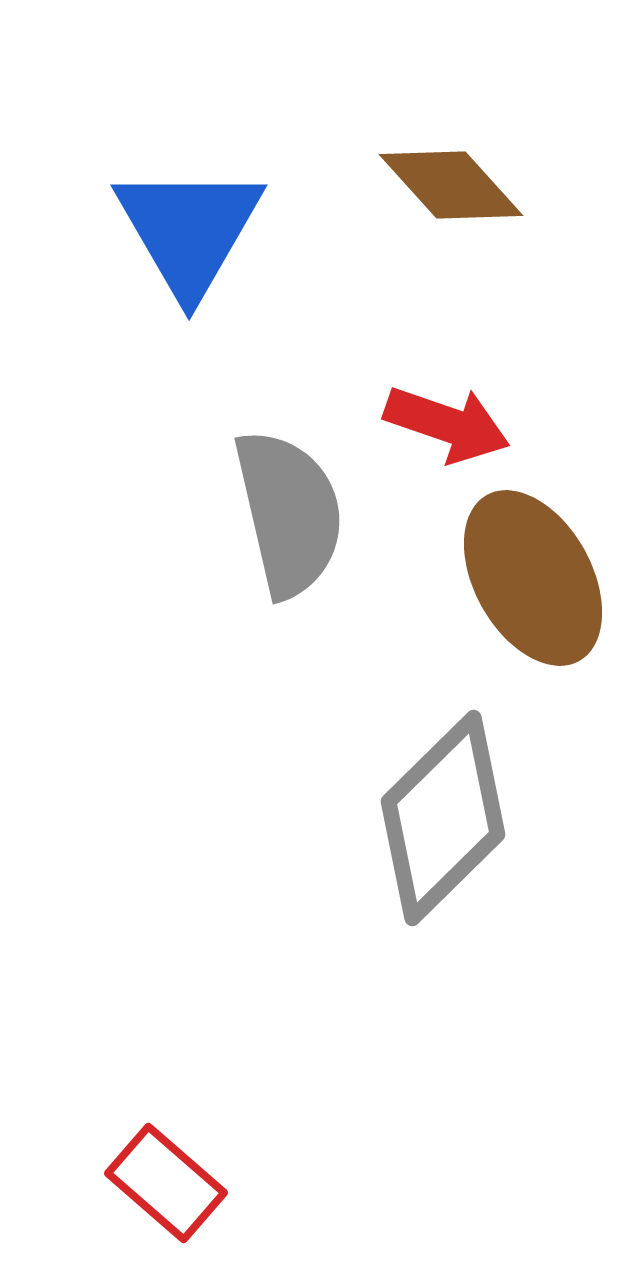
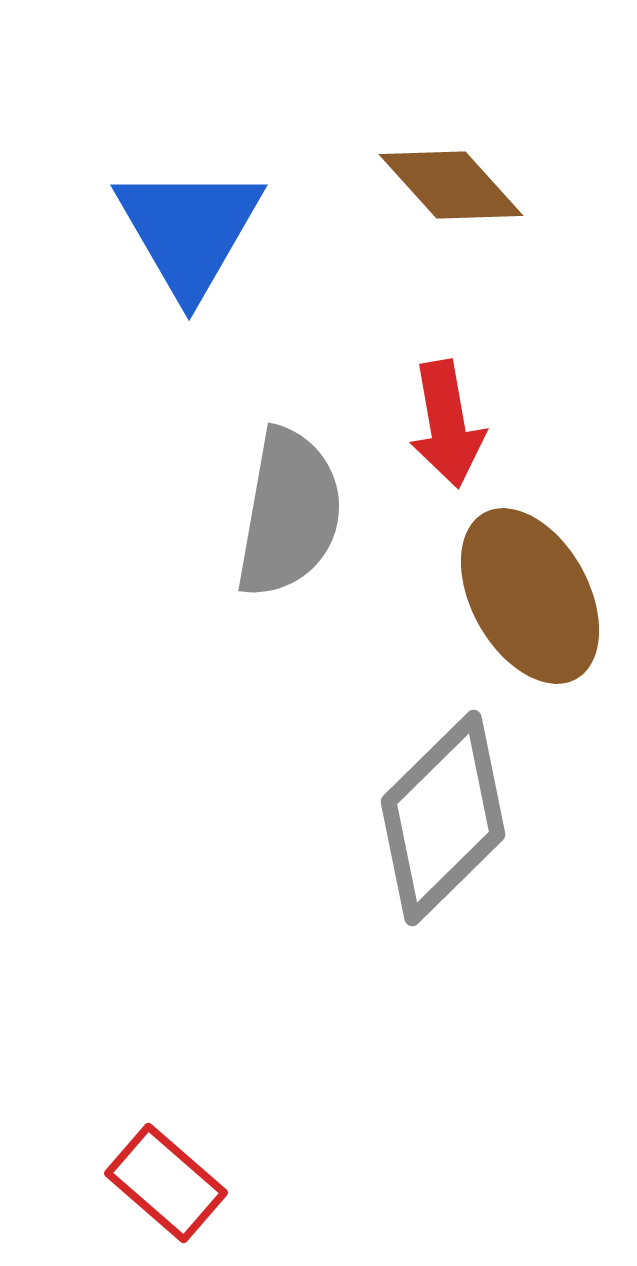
red arrow: rotated 61 degrees clockwise
gray semicircle: rotated 23 degrees clockwise
brown ellipse: moved 3 px left, 18 px down
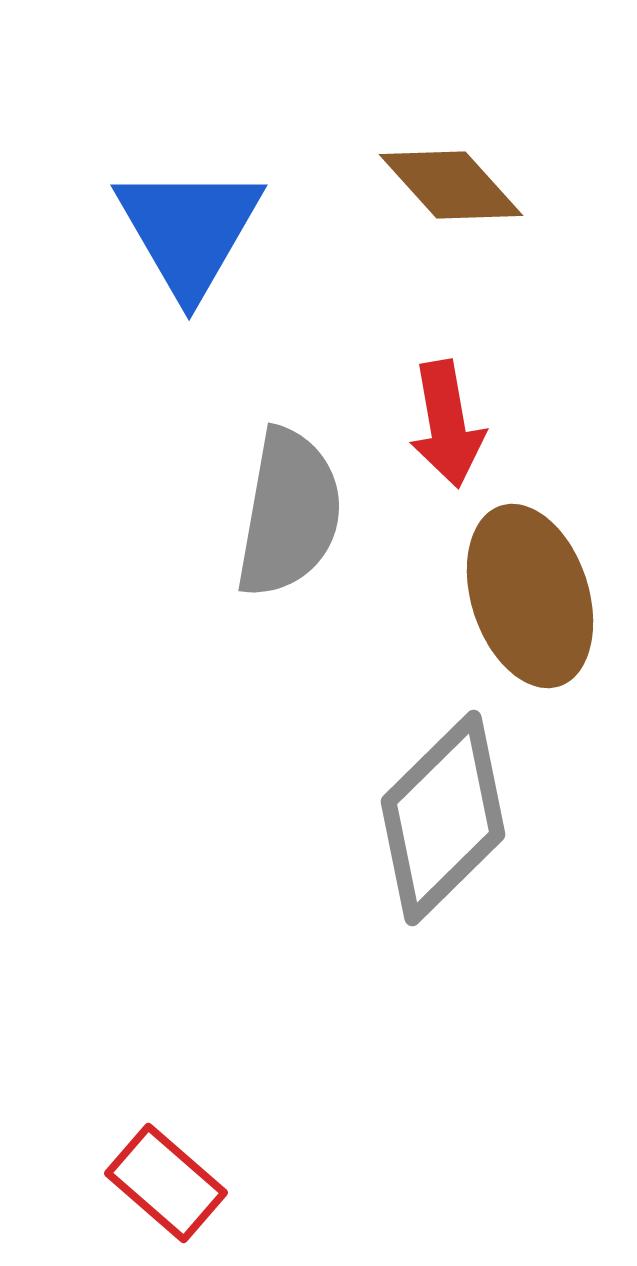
brown ellipse: rotated 11 degrees clockwise
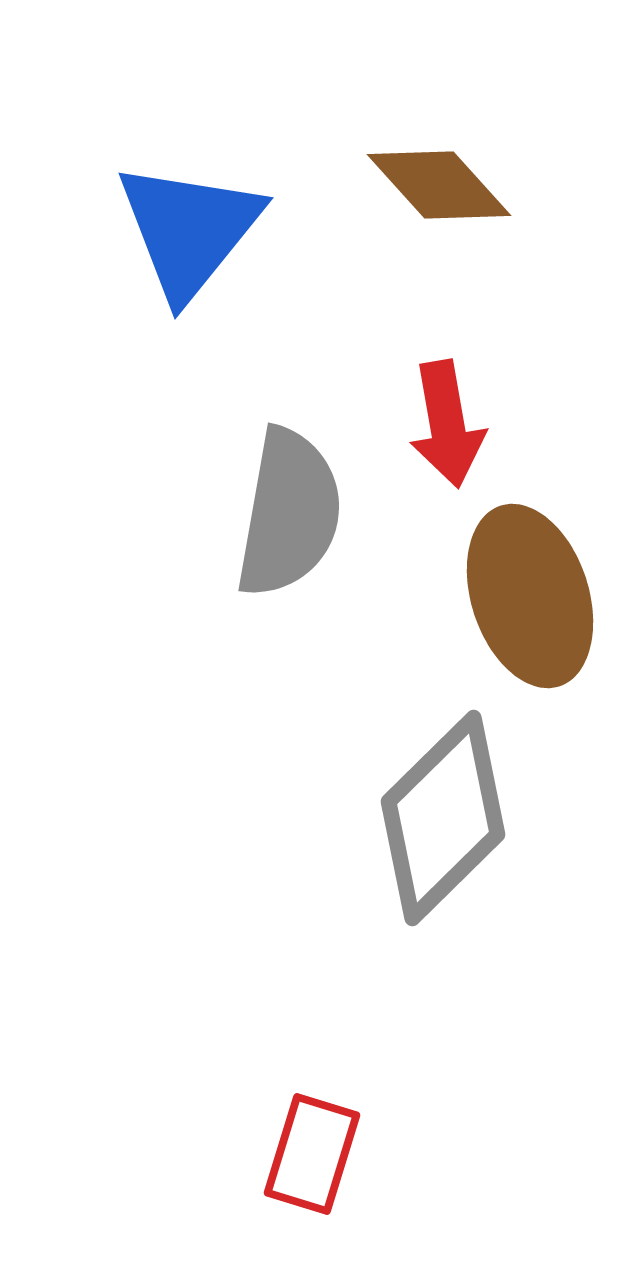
brown diamond: moved 12 px left
blue triangle: rotated 9 degrees clockwise
red rectangle: moved 146 px right, 29 px up; rotated 66 degrees clockwise
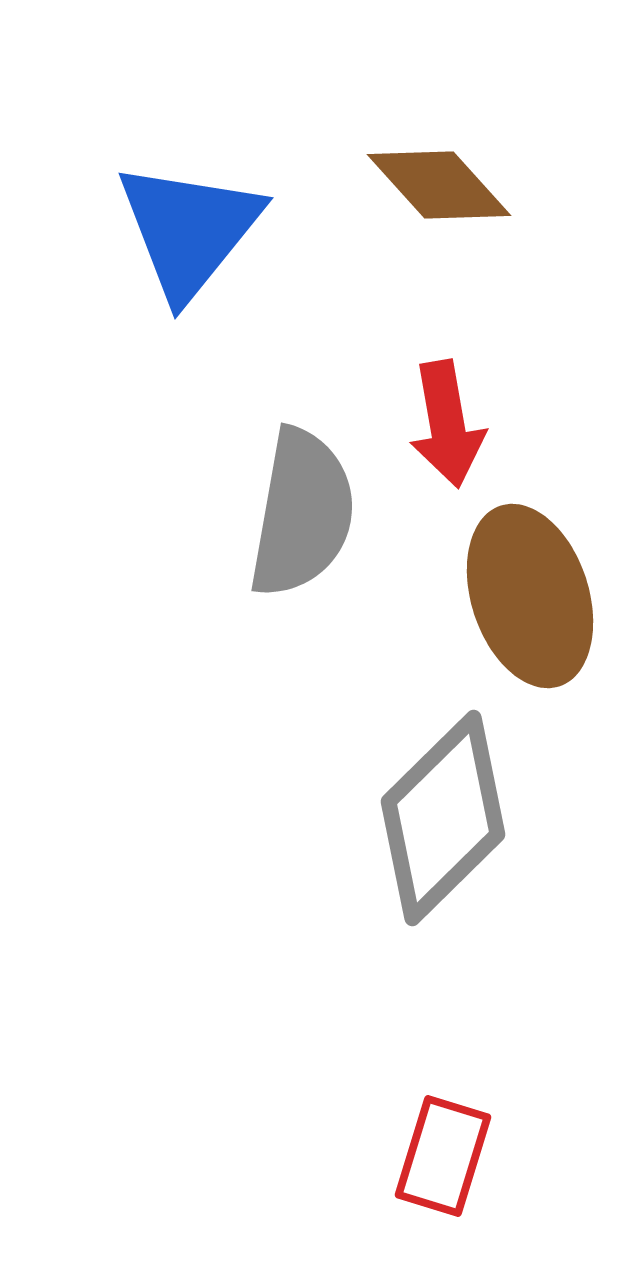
gray semicircle: moved 13 px right
red rectangle: moved 131 px right, 2 px down
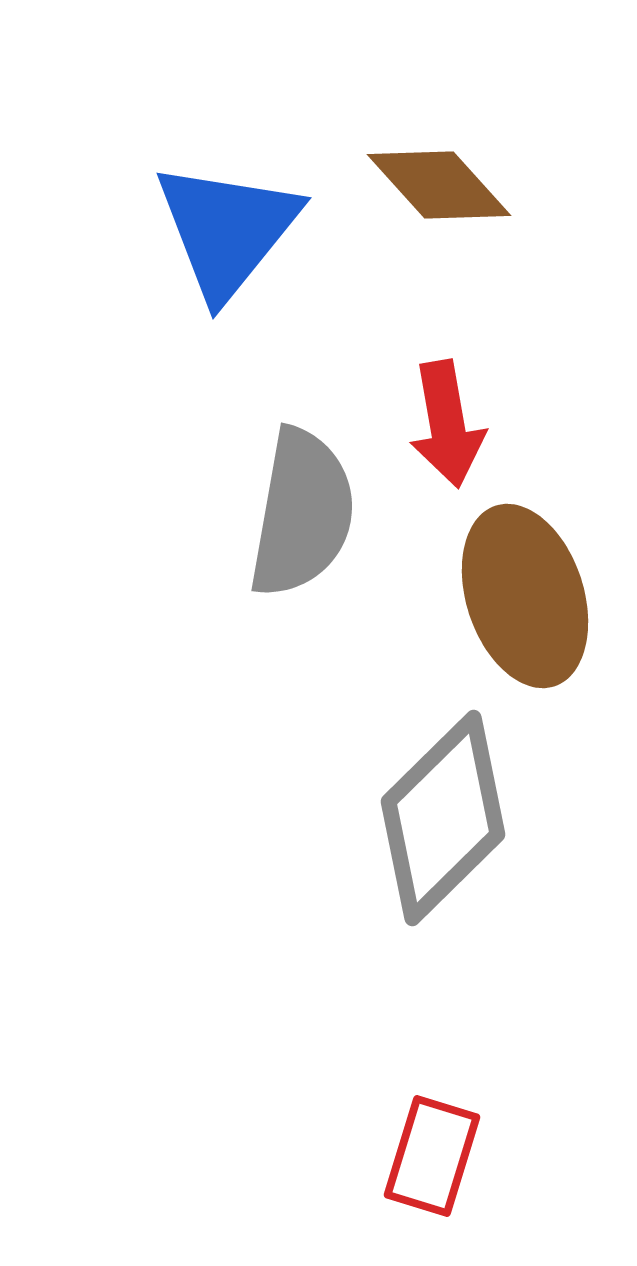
blue triangle: moved 38 px right
brown ellipse: moved 5 px left
red rectangle: moved 11 px left
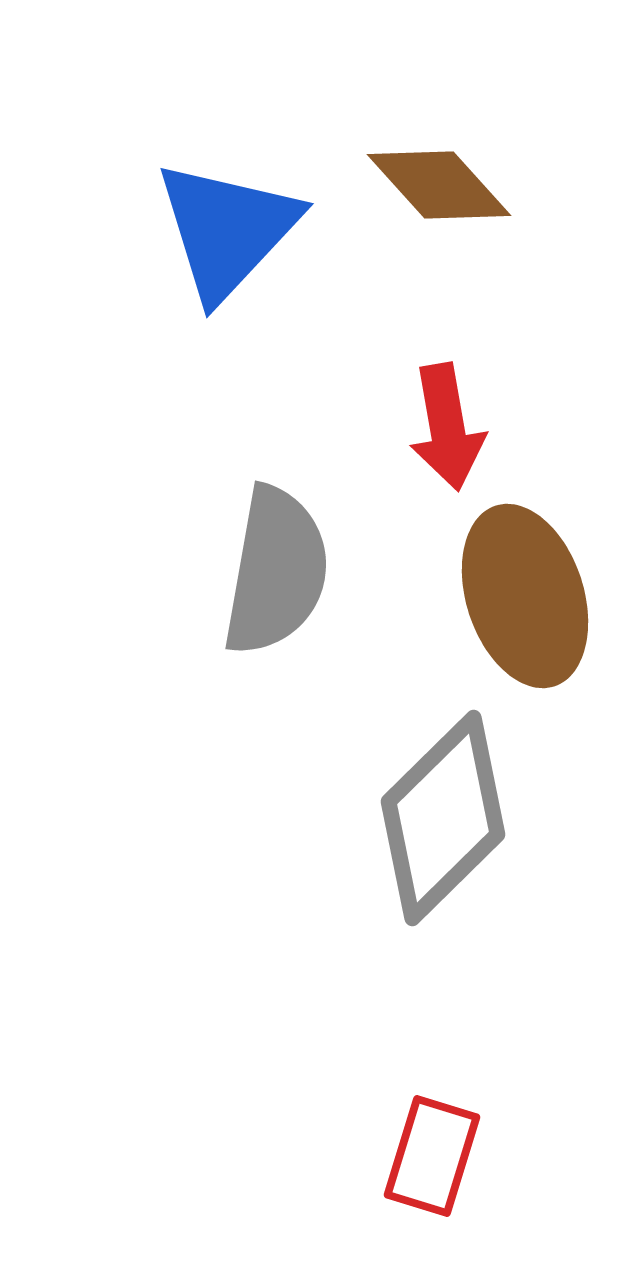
blue triangle: rotated 4 degrees clockwise
red arrow: moved 3 px down
gray semicircle: moved 26 px left, 58 px down
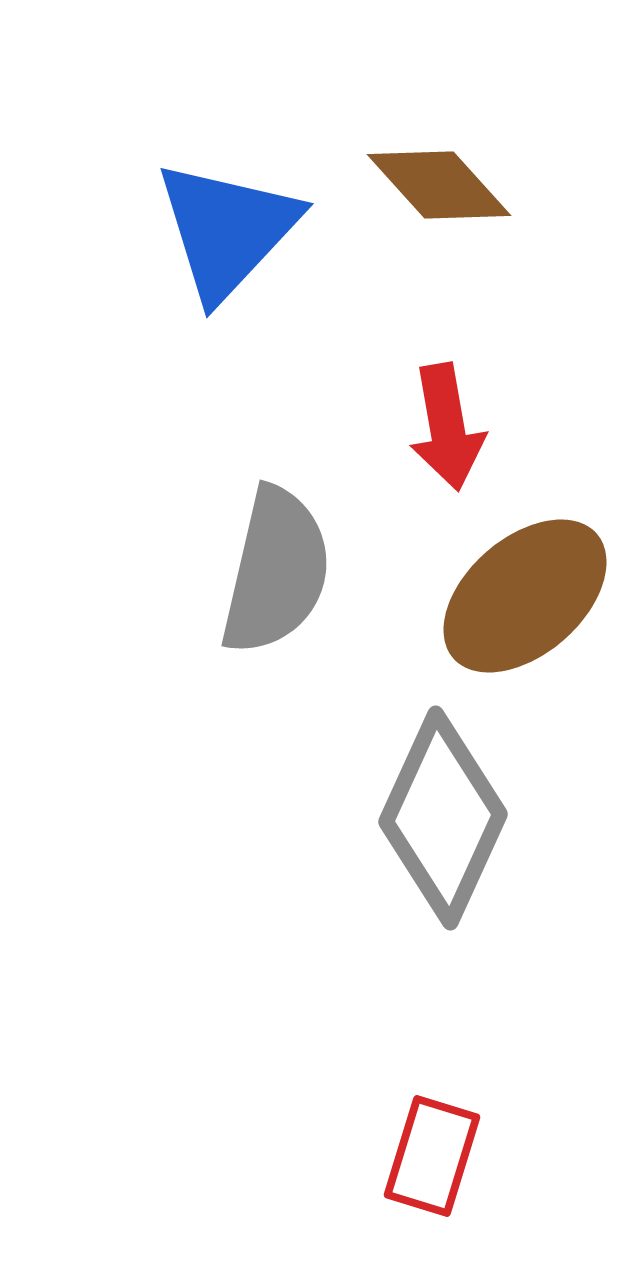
gray semicircle: rotated 3 degrees clockwise
brown ellipse: rotated 67 degrees clockwise
gray diamond: rotated 21 degrees counterclockwise
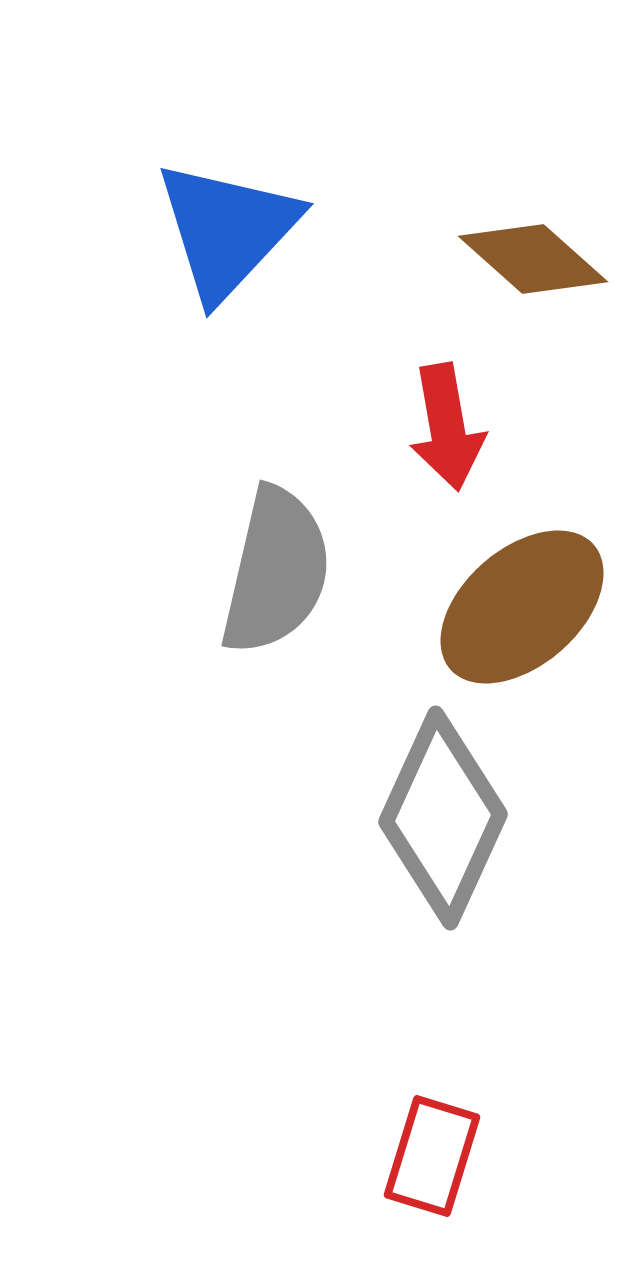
brown diamond: moved 94 px right, 74 px down; rotated 6 degrees counterclockwise
brown ellipse: moved 3 px left, 11 px down
